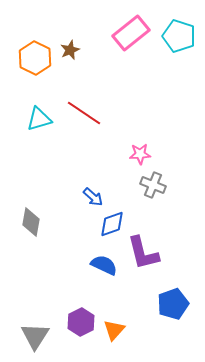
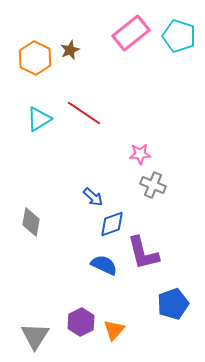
cyan triangle: rotated 16 degrees counterclockwise
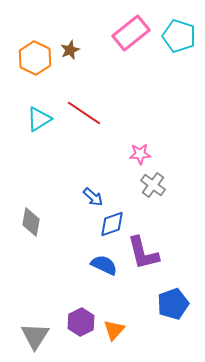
gray cross: rotated 15 degrees clockwise
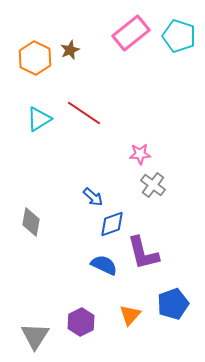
orange triangle: moved 16 px right, 15 px up
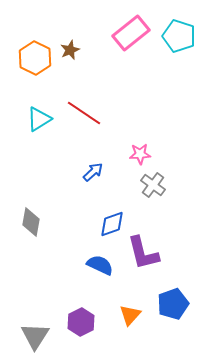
blue arrow: moved 25 px up; rotated 85 degrees counterclockwise
blue semicircle: moved 4 px left
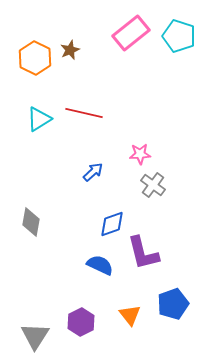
red line: rotated 21 degrees counterclockwise
orange triangle: rotated 20 degrees counterclockwise
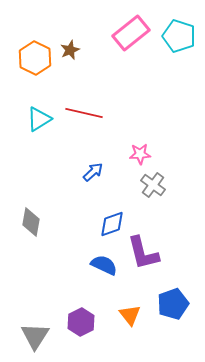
blue semicircle: moved 4 px right
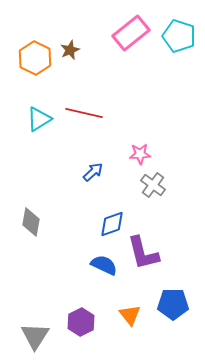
blue pentagon: rotated 20 degrees clockwise
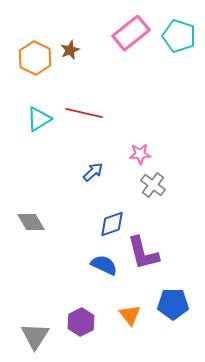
gray diamond: rotated 40 degrees counterclockwise
